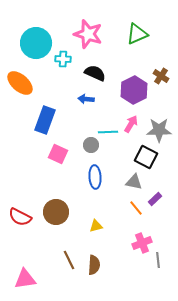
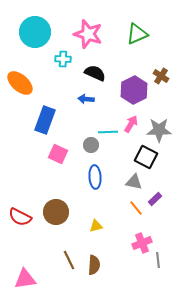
cyan circle: moved 1 px left, 11 px up
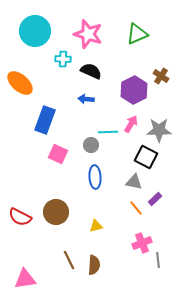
cyan circle: moved 1 px up
black semicircle: moved 4 px left, 2 px up
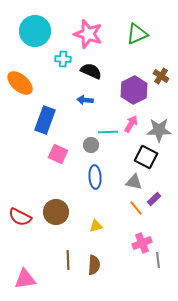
blue arrow: moved 1 px left, 1 px down
purple rectangle: moved 1 px left
brown line: moved 1 px left; rotated 24 degrees clockwise
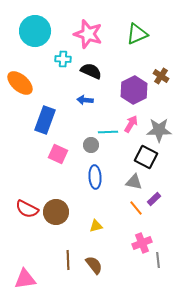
red semicircle: moved 7 px right, 8 px up
brown semicircle: rotated 42 degrees counterclockwise
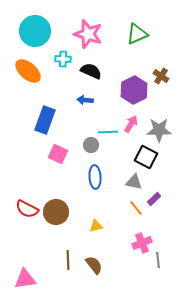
orange ellipse: moved 8 px right, 12 px up
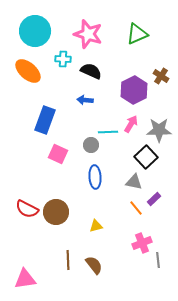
black square: rotated 20 degrees clockwise
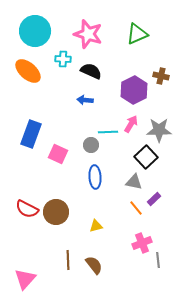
brown cross: rotated 21 degrees counterclockwise
blue rectangle: moved 14 px left, 14 px down
pink triangle: rotated 40 degrees counterclockwise
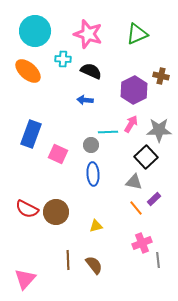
blue ellipse: moved 2 px left, 3 px up
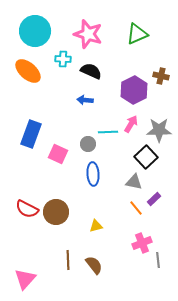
gray circle: moved 3 px left, 1 px up
